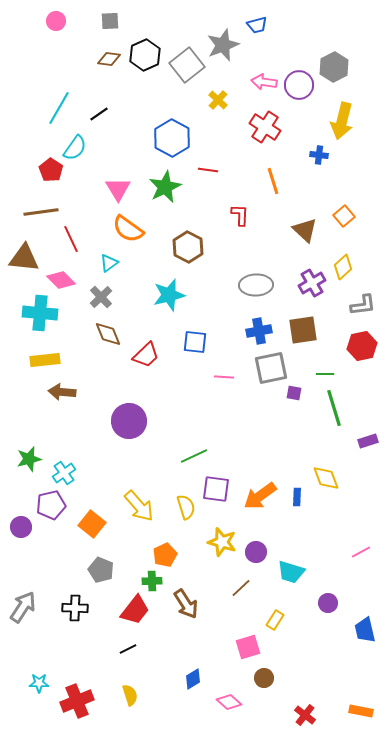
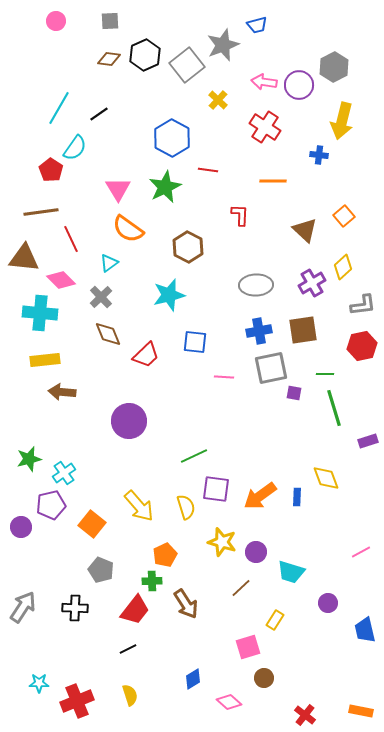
orange line at (273, 181): rotated 72 degrees counterclockwise
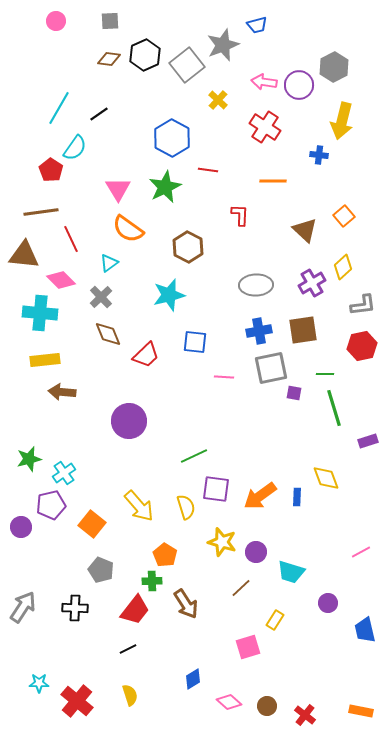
brown triangle at (24, 258): moved 3 px up
orange pentagon at (165, 555): rotated 15 degrees counterclockwise
brown circle at (264, 678): moved 3 px right, 28 px down
red cross at (77, 701): rotated 28 degrees counterclockwise
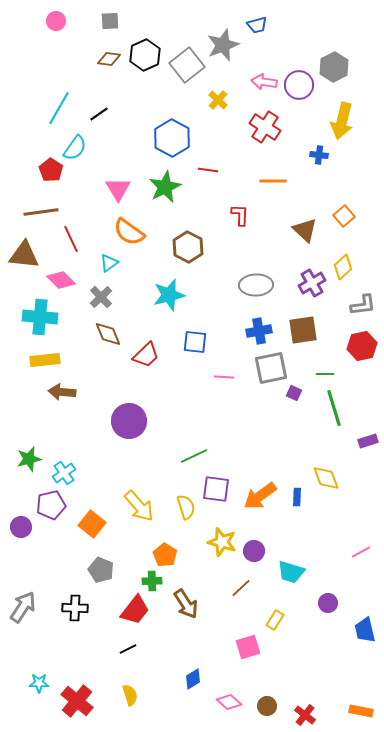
orange semicircle at (128, 229): moved 1 px right, 3 px down
cyan cross at (40, 313): moved 4 px down
purple square at (294, 393): rotated 14 degrees clockwise
purple circle at (256, 552): moved 2 px left, 1 px up
